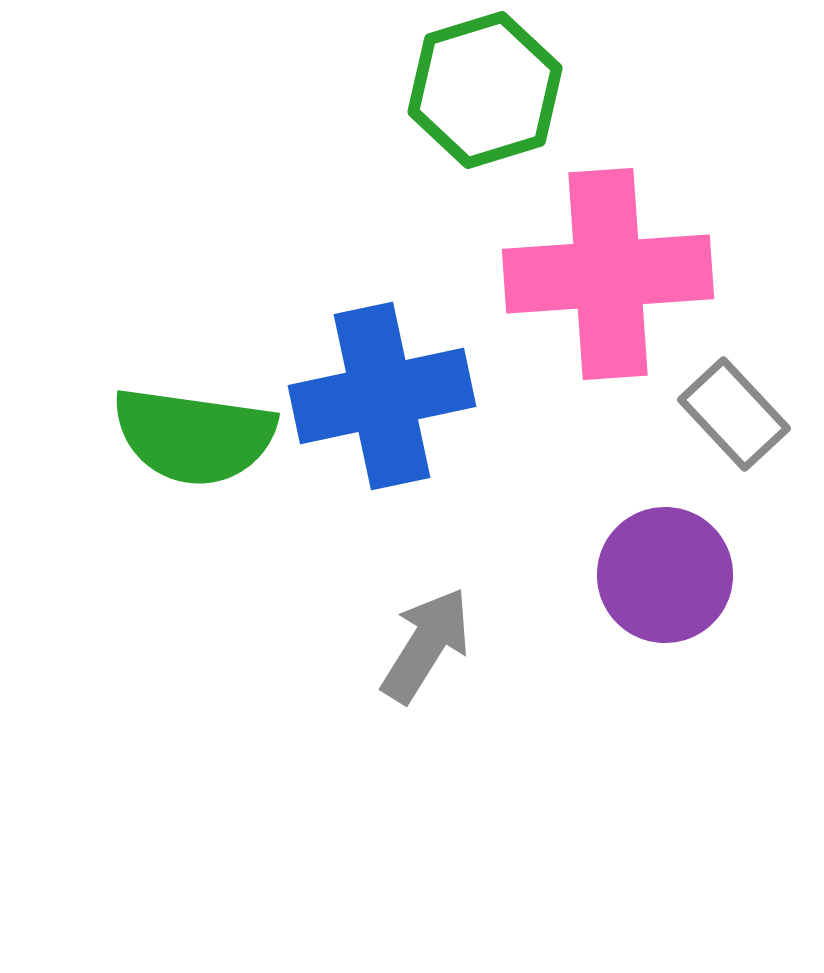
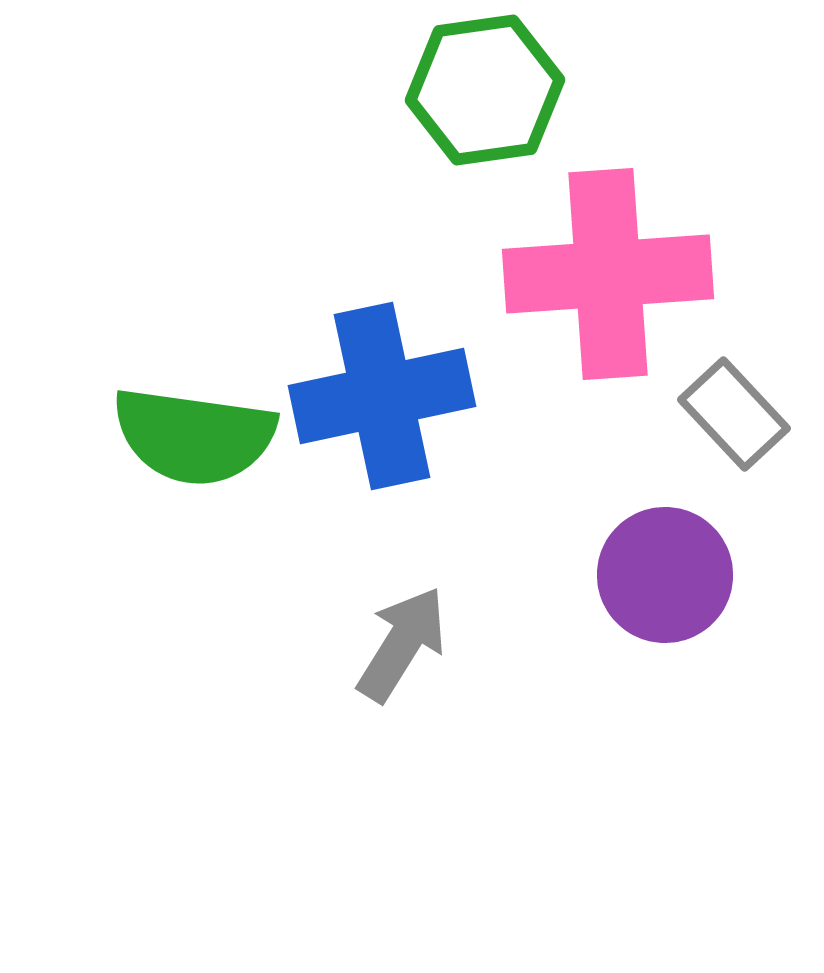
green hexagon: rotated 9 degrees clockwise
gray arrow: moved 24 px left, 1 px up
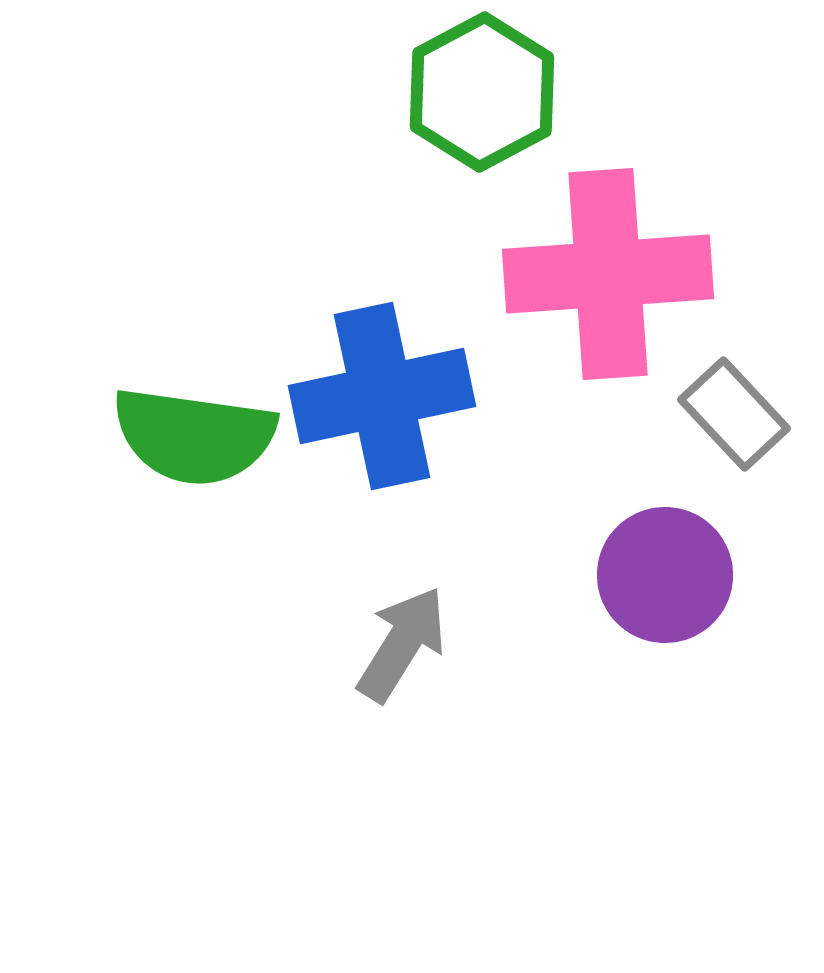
green hexagon: moved 3 px left, 2 px down; rotated 20 degrees counterclockwise
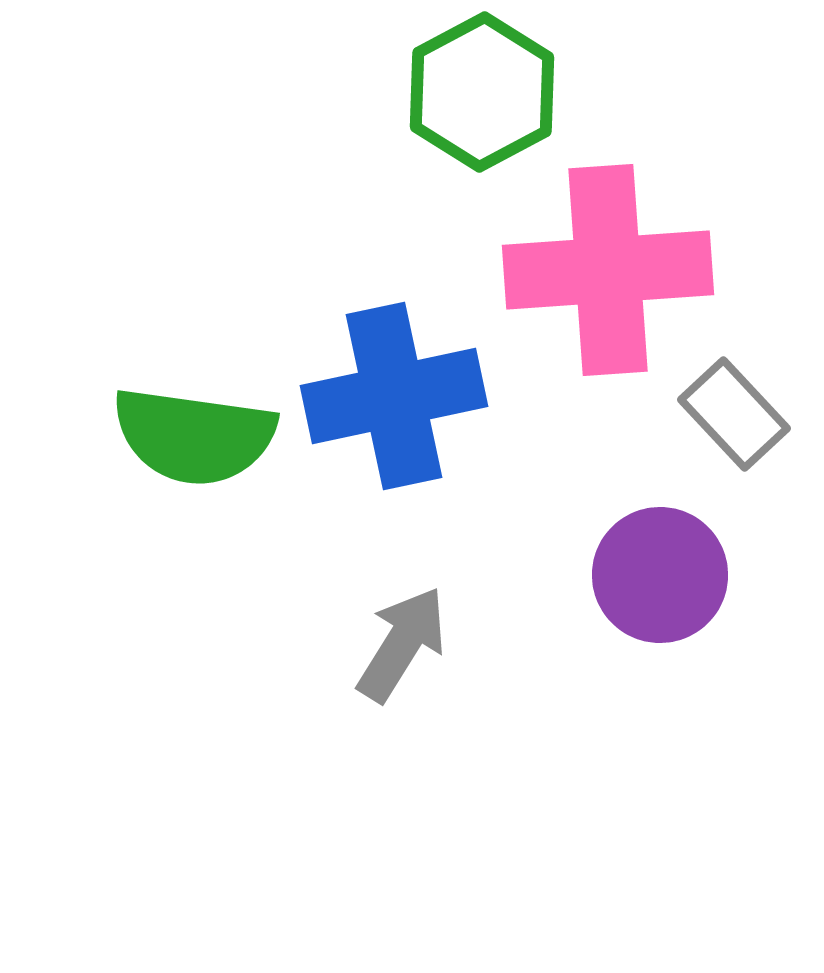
pink cross: moved 4 px up
blue cross: moved 12 px right
purple circle: moved 5 px left
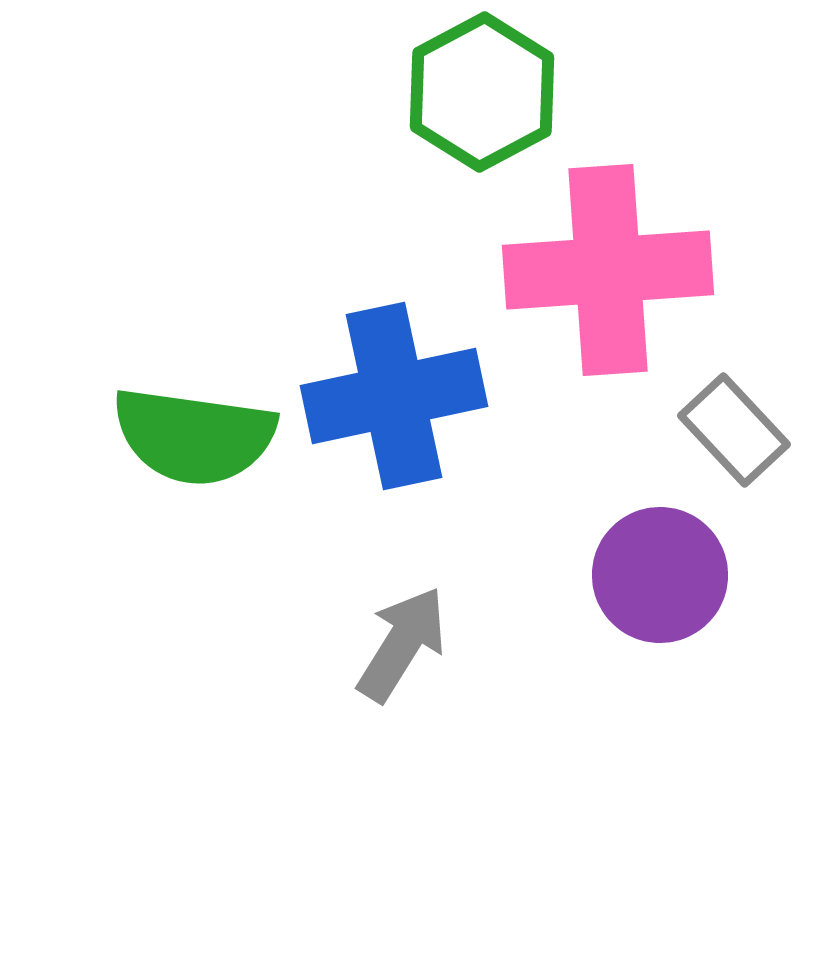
gray rectangle: moved 16 px down
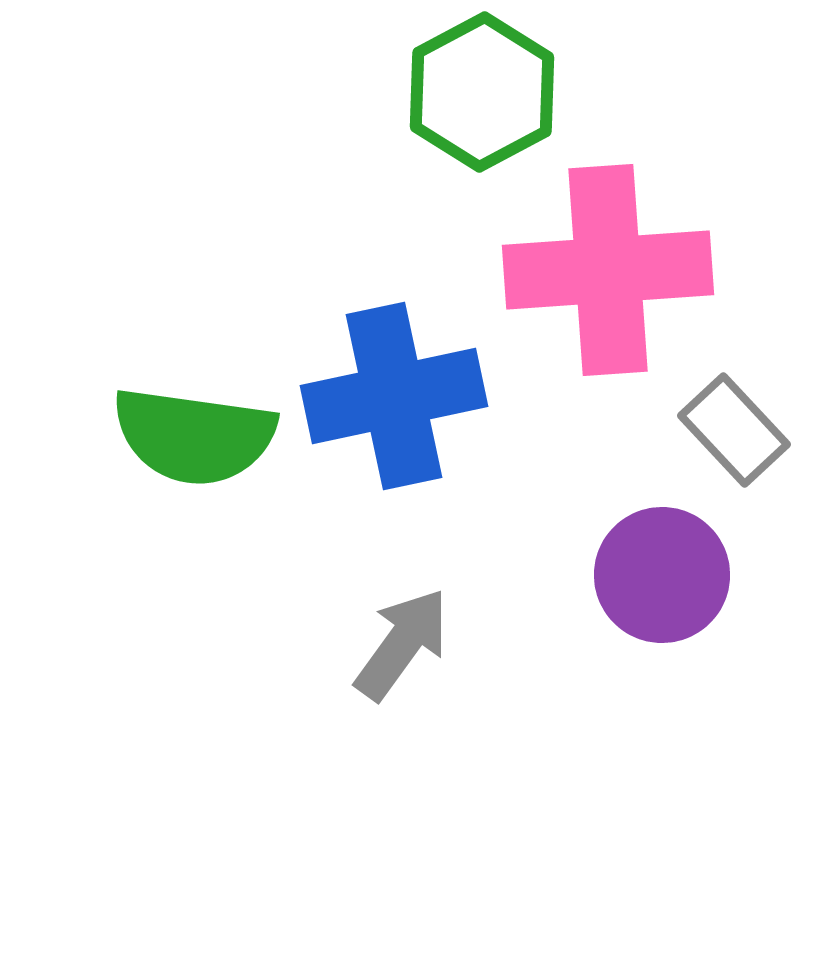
purple circle: moved 2 px right
gray arrow: rotated 4 degrees clockwise
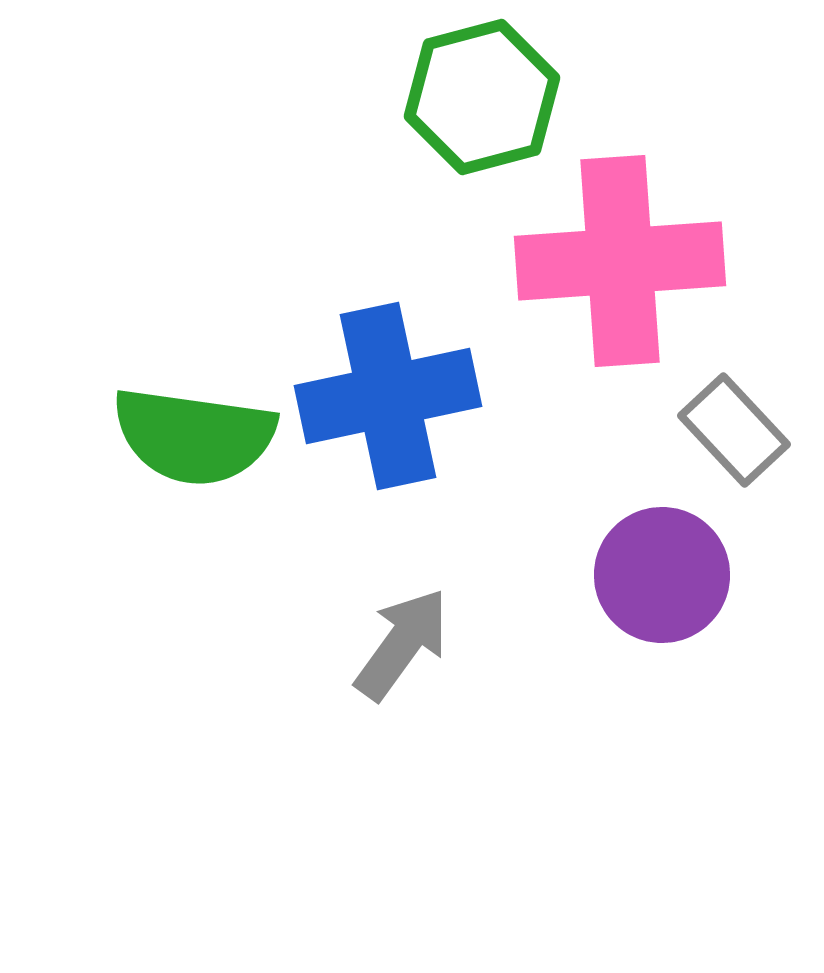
green hexagon: moved 5 px down; rotated 13 degrees clockwise
pink cross: moved 12 px right, 9 px up
blue cross: moved 6 px left
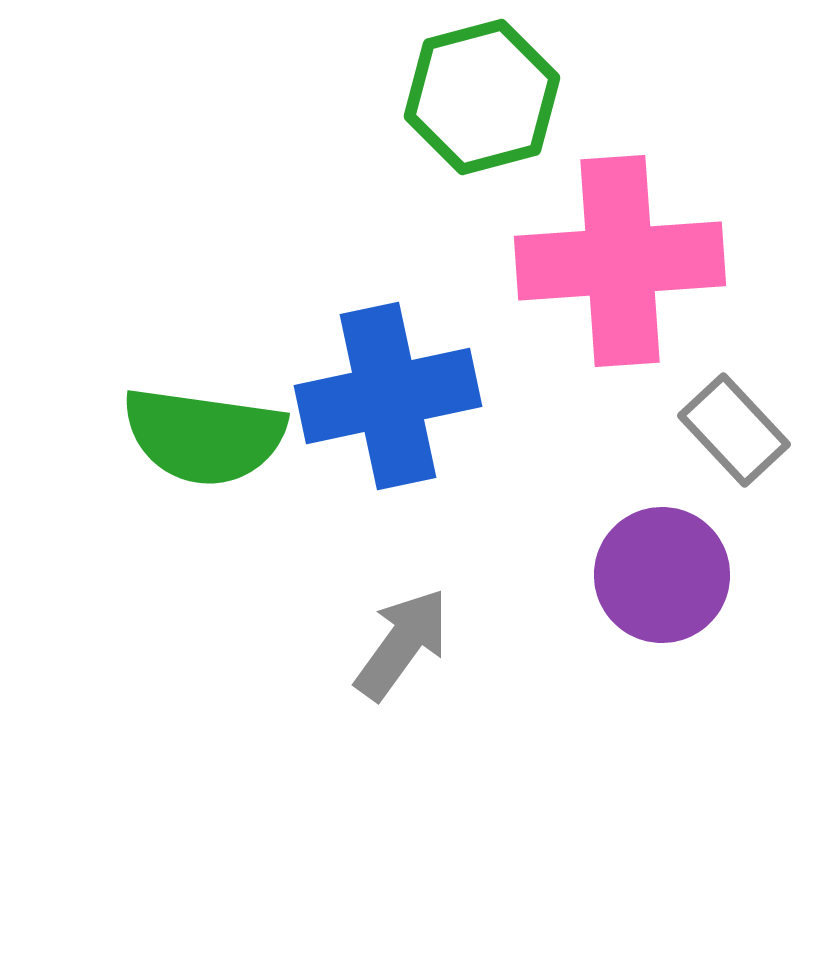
green semicircle: moved 10 px right
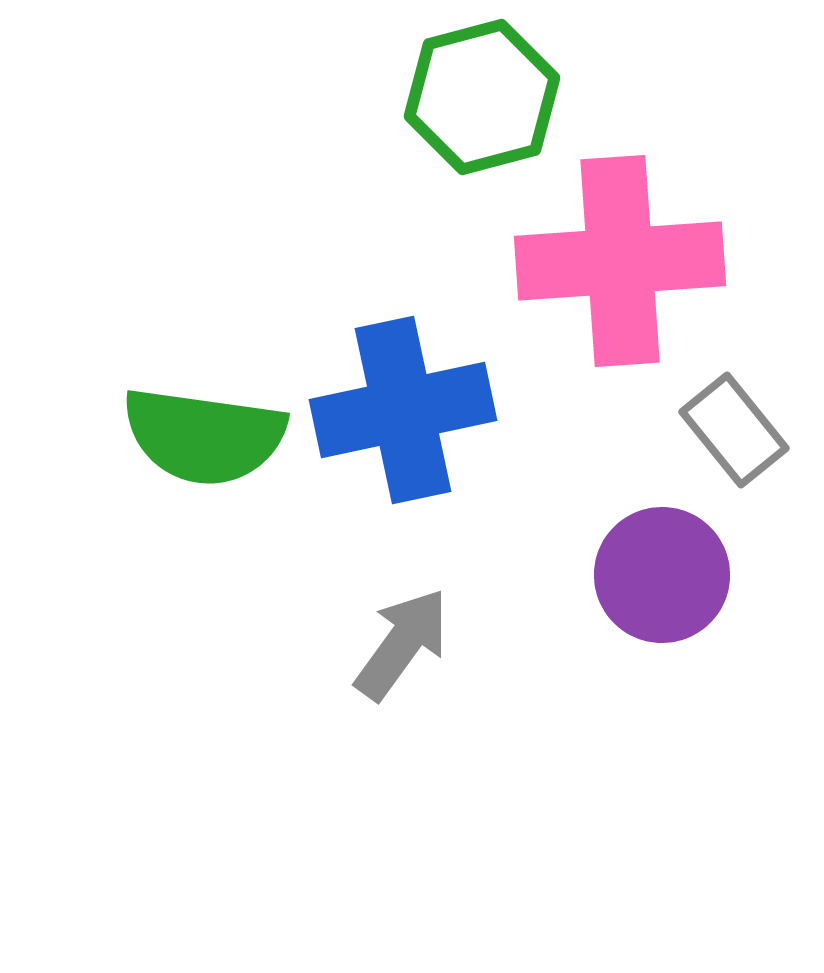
blue cross: moved 15 px right, 14 px down
gray rectangle: rotated 4 degrees clockwise
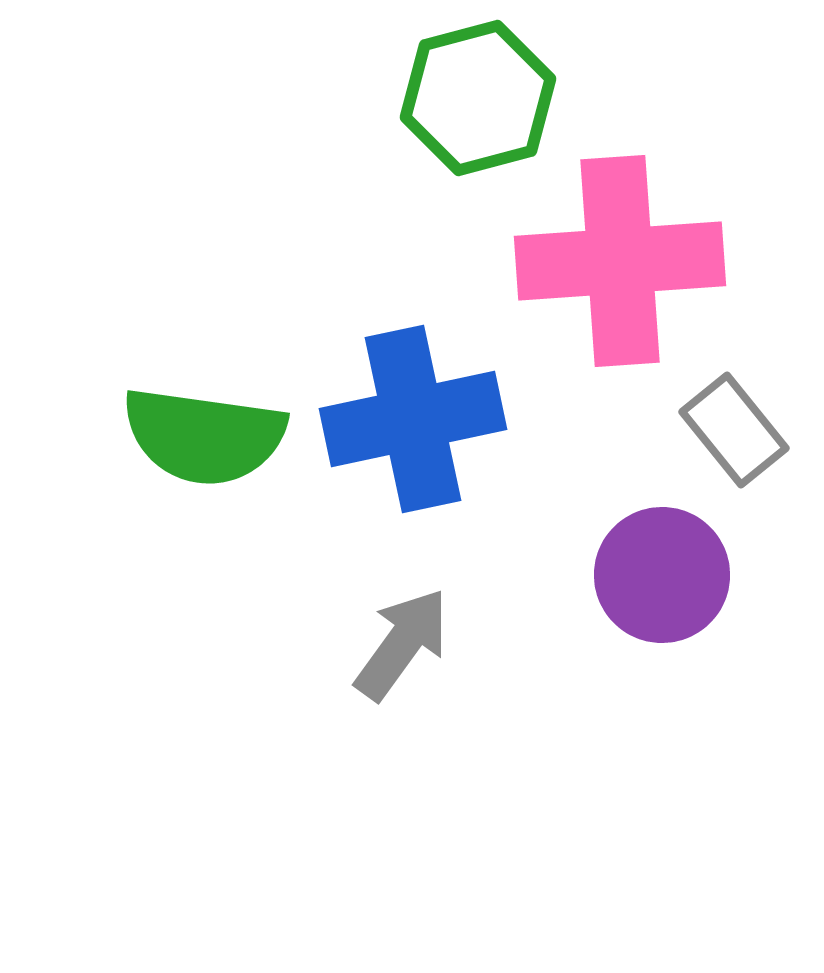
green hexagon: moved 4 px left, 1 px down
blue cross: moved 10 px right, 9 px down
